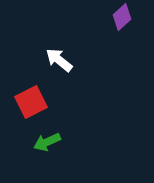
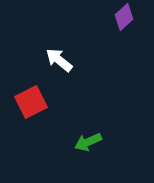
purple diamond: moved 2 px right
green arrow: moved 41 px right
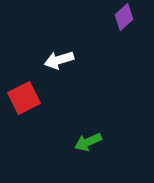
white arrow: rotated 56 degrees counterclockwise
red square: moved 7 px left, 4 px up
